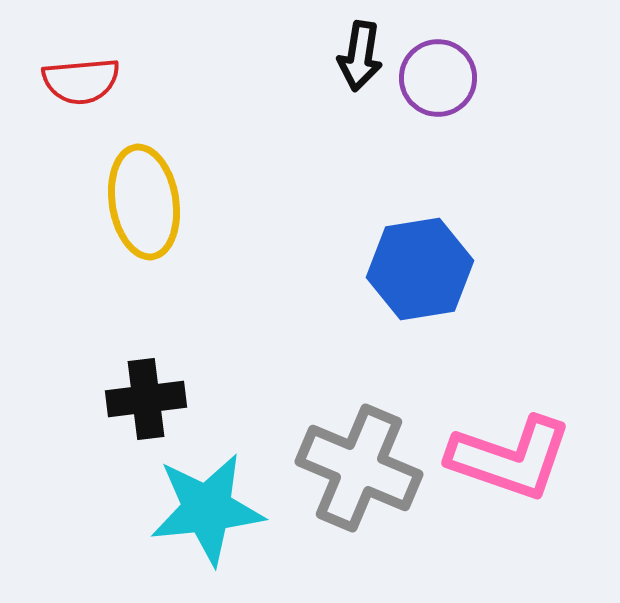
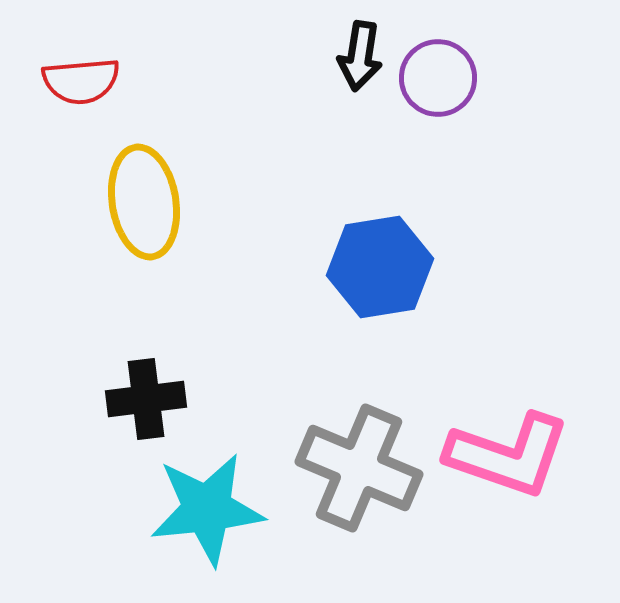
blue hexagon: moved 40 px left, 2 px up
pink L-shape: moved 2 px left, 3 px up
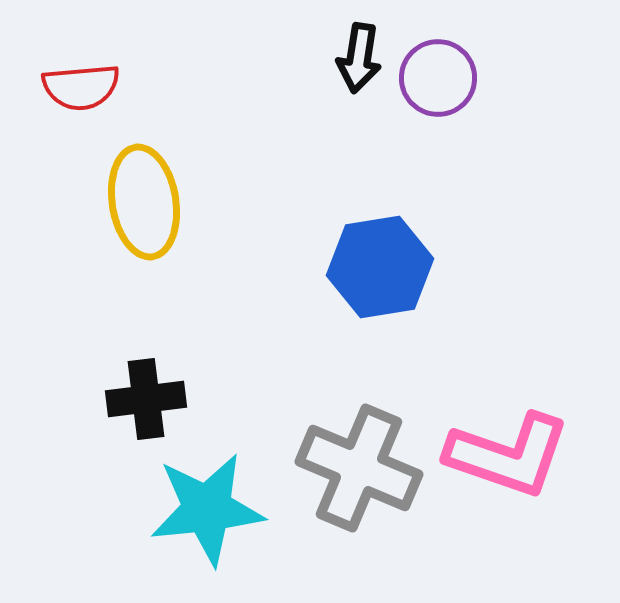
black arrow: moved 1 px left, 2 px down
red semicircle: moved 6 px down
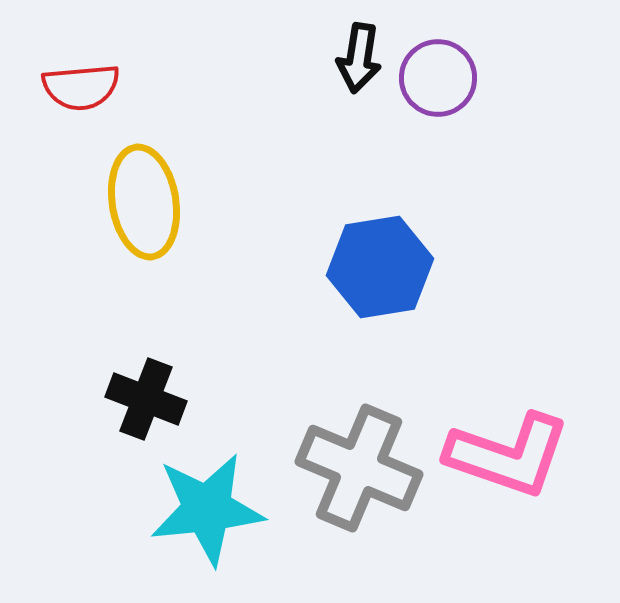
black cross: rotated 28 degrees clockwise
